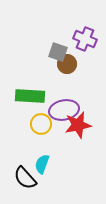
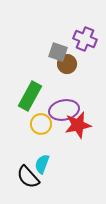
green rectangle: rotated 64 degrees counterclockwise
black semicircle: moved 3 px right, 1 px up
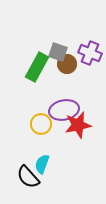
purple cross: moved 5 px right, 14 px down
green rectangle: moved 7 px right, 29 px up
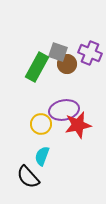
cyan semicircle: moved 8 px up
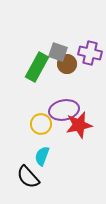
purple cross: rotated 10 degrees counterclockwise
red star: moved 1 px right
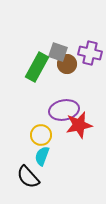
yellow circle: moved 11 px down
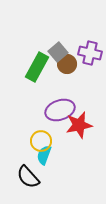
gray square: rotated 30 degrees clockwise
purple ellipse: moved 4 px left; rotated 8 degrees counterclockwise
yellow circle: moved 6 px down
cyan semicircle: moved 2 px right, 1 px up
